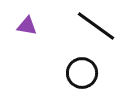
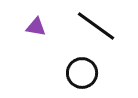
purple triangle: moved 9 px right, 1 px down
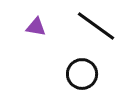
black circle: moved 1 px down
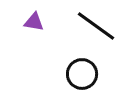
purple triangle: moved 2 px left, 5 px up
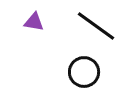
black circle: moved 2 px right, 2 px up
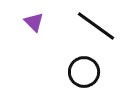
purple triangle: rotated 35 degrees clockwise
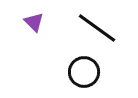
black line: moved 1 px right, 2 px down
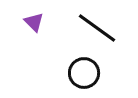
black circle: moved 1 px down
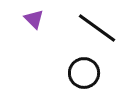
purple triangle: moved 3 px up
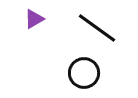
purple triangle: rotated 45 degrees clockwise
